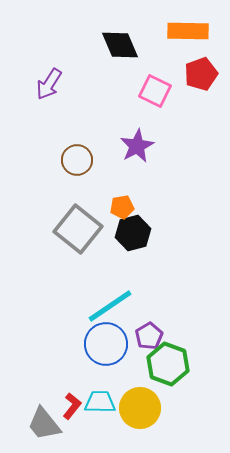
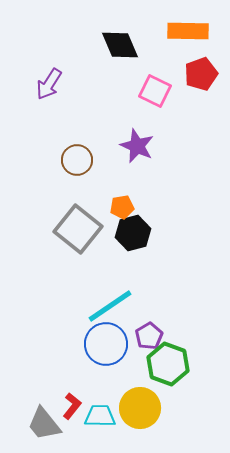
purple star: rotated 20 degrees counterclockwise
cyan trapezoid: moved 14 px down
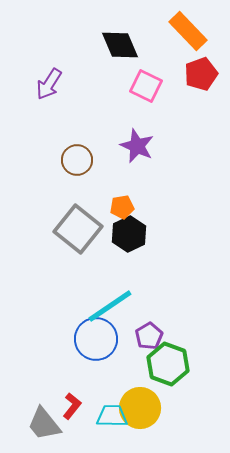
orange rectangle: rotated 45 degrees clockwise
pink square: moved 9 px left, 5 px up
black hexagon: moved 4 px left, 1 px down; rotated 12 degrees counterclockwise
blue circle: moved 10 px left, 5 px up
cyan trapezoid: moved 12 px right
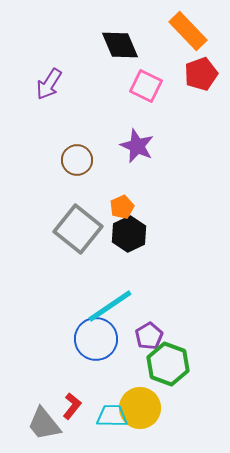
orange pentagon: rotated 15 degrees counterclockwise
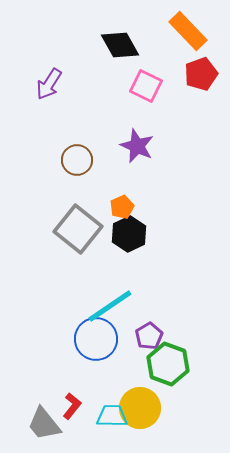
black diamond: rotated 6 degrees counterclockwise
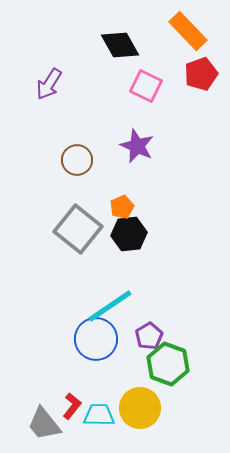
black hexagon: rotated 20 degrees clockwise
cyan trapezoid: moved 13 px left, 1 px up
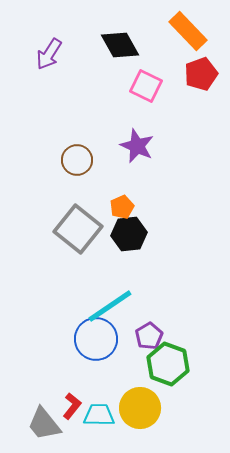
purple arrow: moved 30 px up
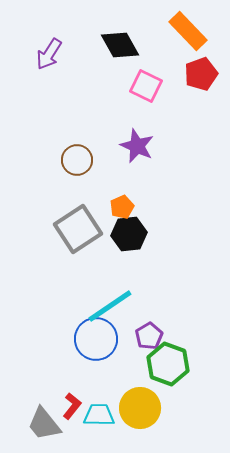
gray square: rotated 18 degrees clockwise
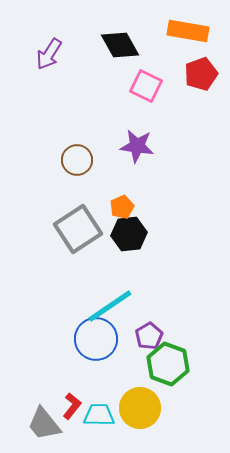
orange rectangle: rotated 36 degrees counterclockwise
purple star: rotated 16 degrees counterclockwise
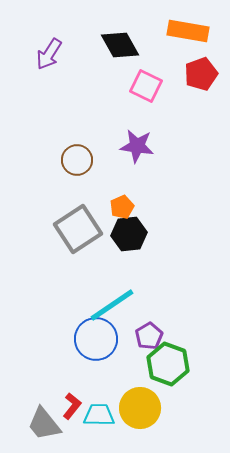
cyan line: moved 2 px right, 1 px up
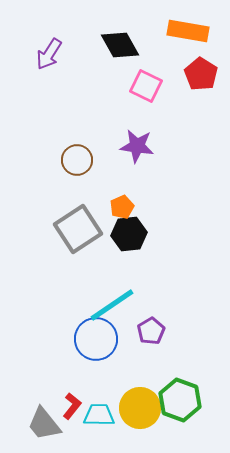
red pentagon: rotated 20 degrees counterclockwise
purple pentagon: moved 2 px right, 5 px up
green hexagon: moved 12 px right, 36 px down
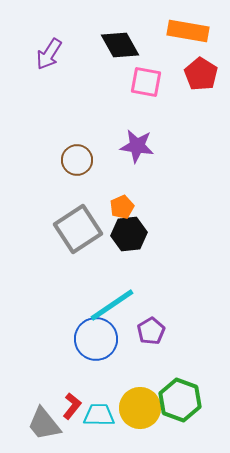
pink square: moved 4 px up; rotated 16 degrees counterclockwise
